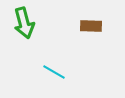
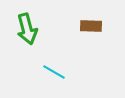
green arrow: moved 3 px right, 6 px down
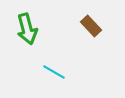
brown rectangle: rotated 45 degrees clockwise
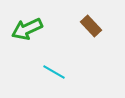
green arrow: rotated 80 degrees clockwise
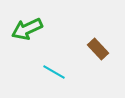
brown rectangle: moved 7 px right, 23 px down
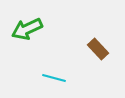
cyan line: moved 6 px down; rotated 15 degrees counterclockwise
